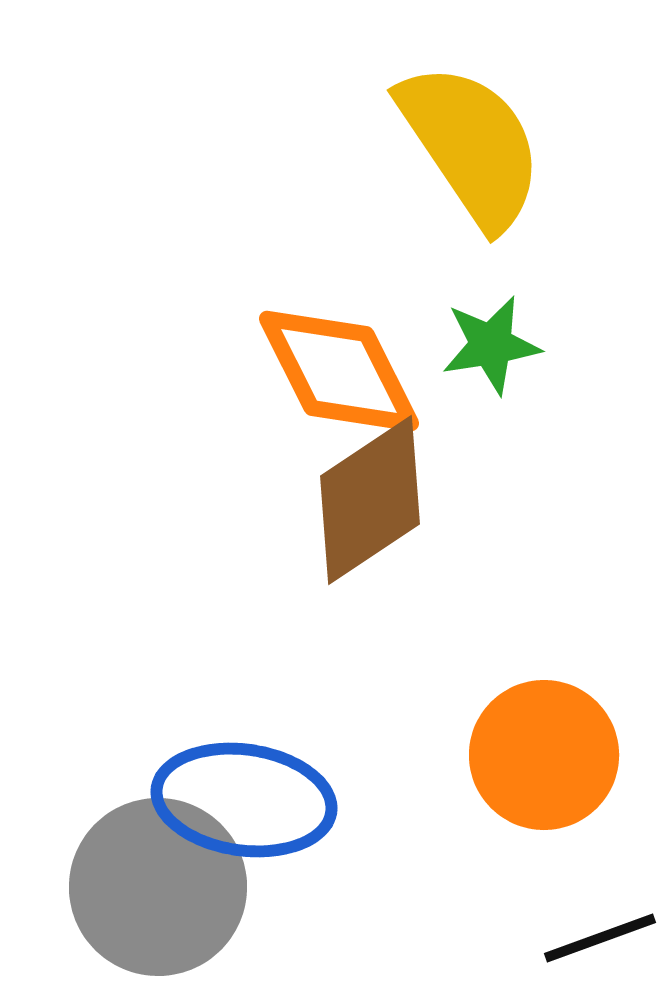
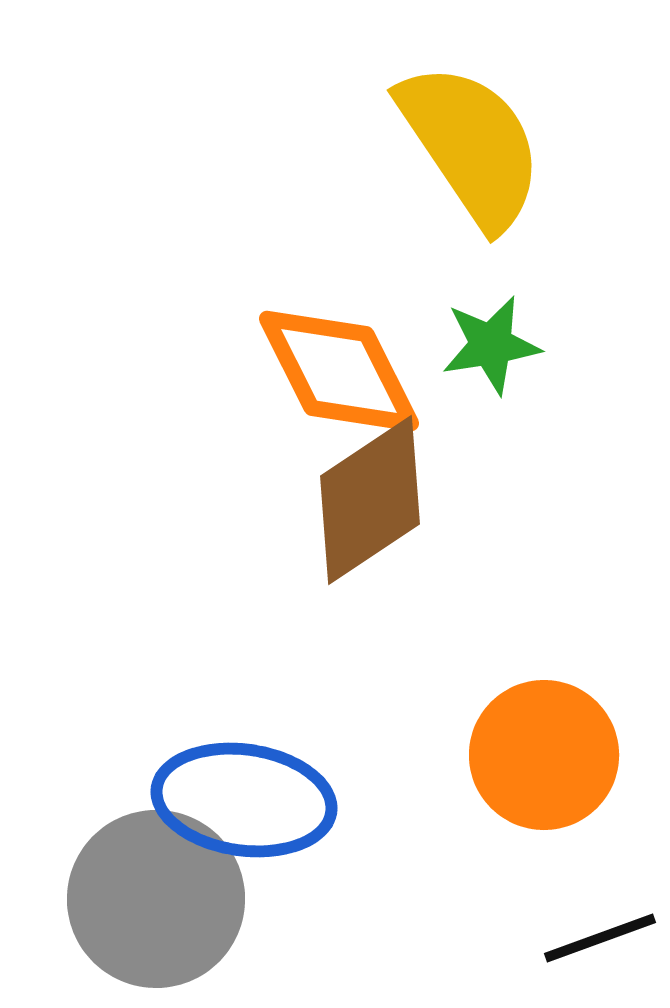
gray circle: moved 2 px left, 12 px down
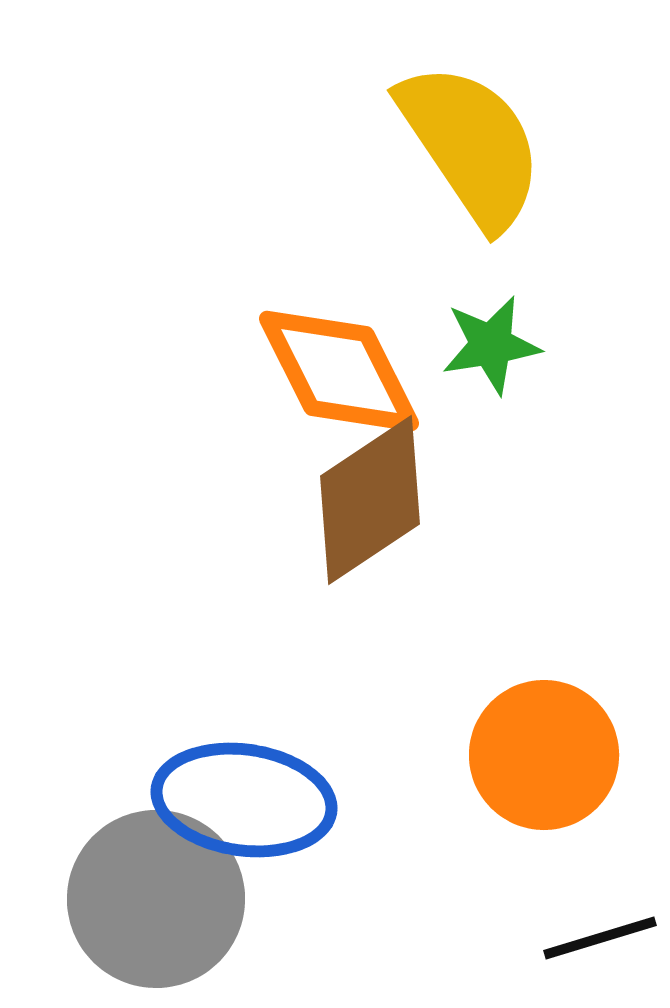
black line: rotated 3 degrees clockwise
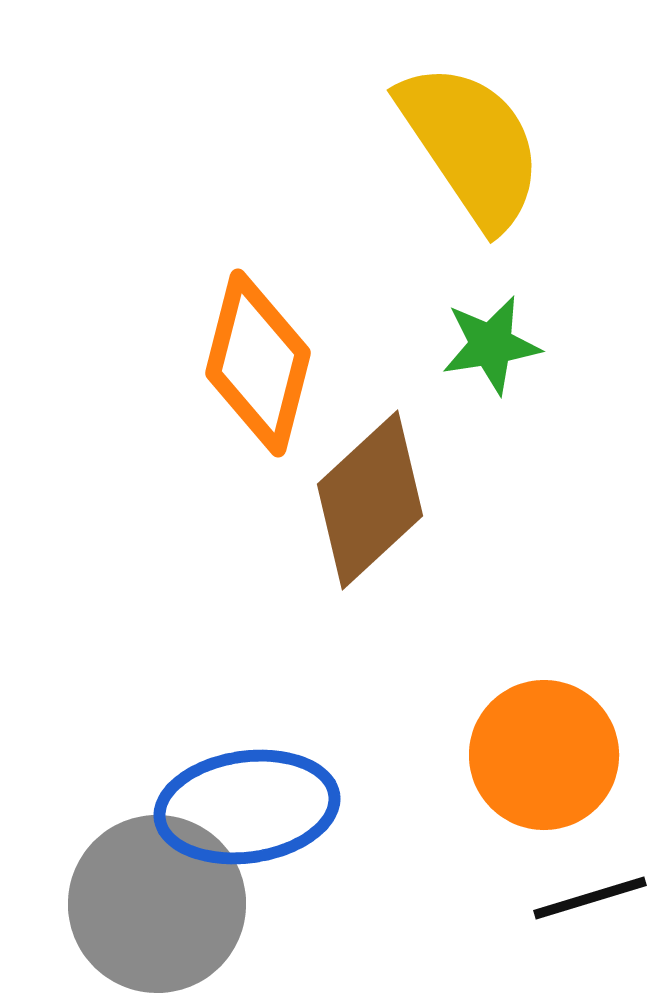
orange diamond: moved 81 px left, 8 px up; rotated 41 degrees clockwise
brown diamond: rotated 9 degrees counterclockwise
blue ellipse: moved 3 px right, 7 px down; rotated 16 degrees counterclockwise
gray circle: moved 1 px right, 5 px down
black line: moved 10 px left, 40 px up
